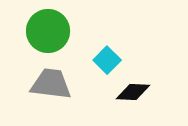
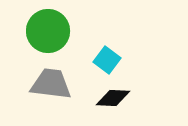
cyan square: rotated 8 degrees counterclockwise
black diamond: moved 20 px left, 6 px down
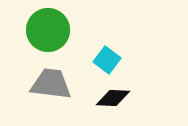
green circle: moved 1 px up
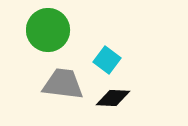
gray trapezoid: moved 12 px right
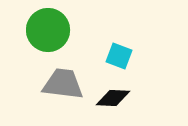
cyan square: moved 12 px right, 4 px up; rotated 16 degrees counterclockwise
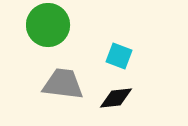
green circle: moved 5 px up
black diamond: moved 3 px right; rotated 8 degrees counterclockwise
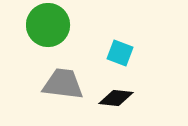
cyan square: moved 1 px right, 3 px up
black diamond: rotated 12 degrees clockwise
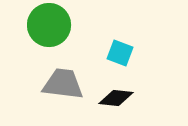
green circle: moved 1 px right
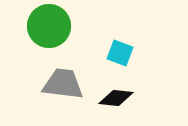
green circle: moved 1 px down
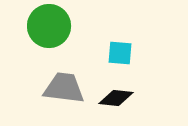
cyan square: rotated 16 degrees counterclockwise
gray trapezoid: moved 1 px right, 4 px down
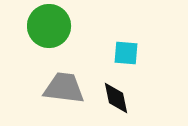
cyan square: moved 6 px right
black diamond: rotated 72 degrees clockwise
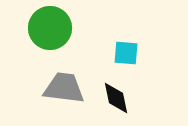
green circle: moved 1 px right, 2 px down
